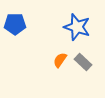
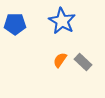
blue star: moved 15 px left, 6 px up; rotated 12 degrees clockwise
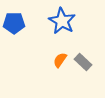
blue pentagon: moved 1 px left, 1 px up
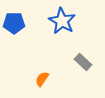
orange semicircle: moved 18 px left, 19 px down
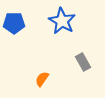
gray rectangle: rotated 18 degrees clockwise
